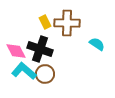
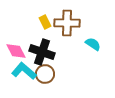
cyan semicircle: moved 4 px left
black cross: moved 2 px right, 3 px down
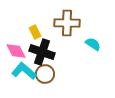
yellow rectangle: moved 10 px left, 10 px down
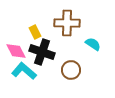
brown circle: moved 26 px right, 4 px up
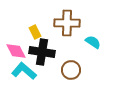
cyan semicircle: moved 2 px up
black cross: rotated 10 degrees counterclockwise
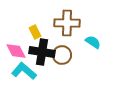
brown circle: moved 9 px left, 15 px up
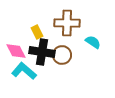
yellow rectangle: moved 2 px right
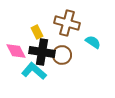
brown cross: rotated 15 degrees clockwise
cyan L-shape: moved 10 px right
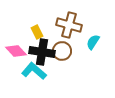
brown cross: moved 2 px right, 2 px down
cyan semicircle: rotated 91 degrees counterclockwise
pink diamond: rotated 15 degrees counterclockwise
brown circle: moved 4 px up
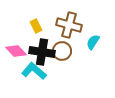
yellow rectangle: moved 1 px left, 6 px up
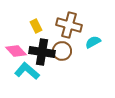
cyan semicircle: rotated 28 degrees clockwise
cyan L-shape: moved 7 px left
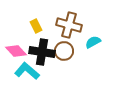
brown circle: moved 2 px right
